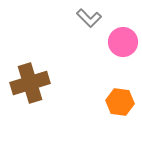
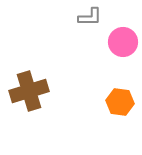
gray L-shape: moved 1 px right, 1 px up; rotated 45 degrees counterclockwise
brown cross: moved 1 px left, 8 px down
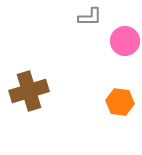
pink circle: moved 2 px right, 1 px up
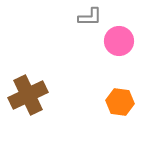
pink circle: moved 6 px left
brown cross: moved 1 px left, 4 px down; rotated 9 degrees counterclockwise
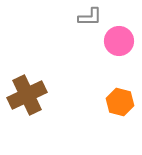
brown cross: moved 1 px left
orange hexagon: rotated 8 degrees clockwise
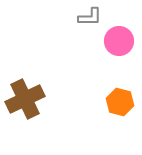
brown cross: moved 2 px left, 4 px down
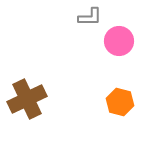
brown cross: moved 2 px right
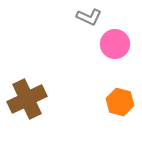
gray L-shape: moved 1 px left; rotated 25 degrees clockwise
pink circle: moved 4 px left, 3 px down
